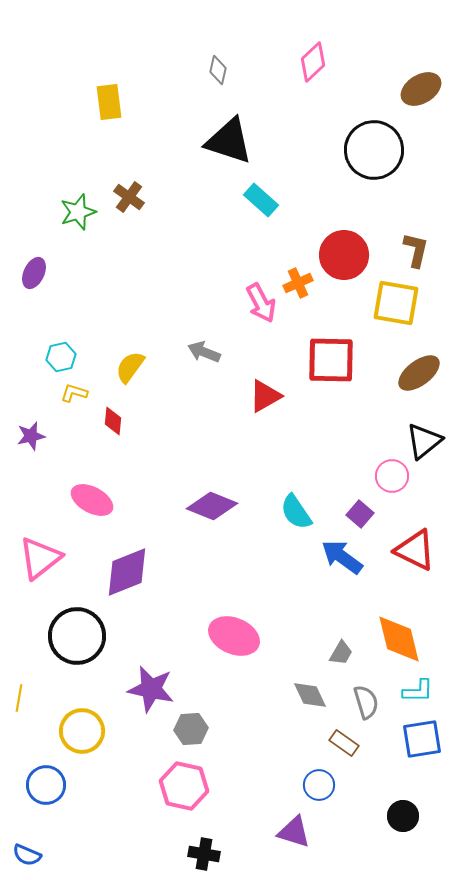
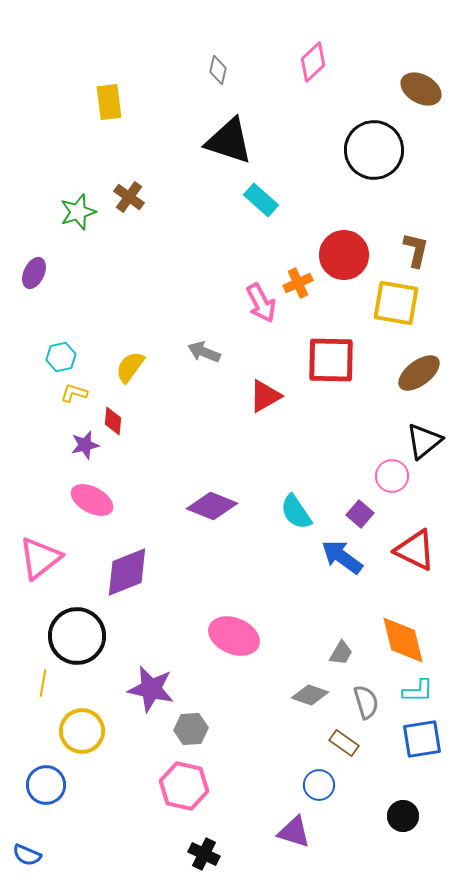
brown ellipse at (421, 89): rotated 60 degrees clockwise
purple star at (31, 436): moved 54 px right, 9 px down
orange diamond at (399, 639): moved 4 px right, 1 px down
gray diamond at (310, 695): rotated 45 degrees counterclockwise
yellow line at (19, 698): moved 24 px right, 15 px up
black cross at (204, 854): rotated 16 degrees clockwise
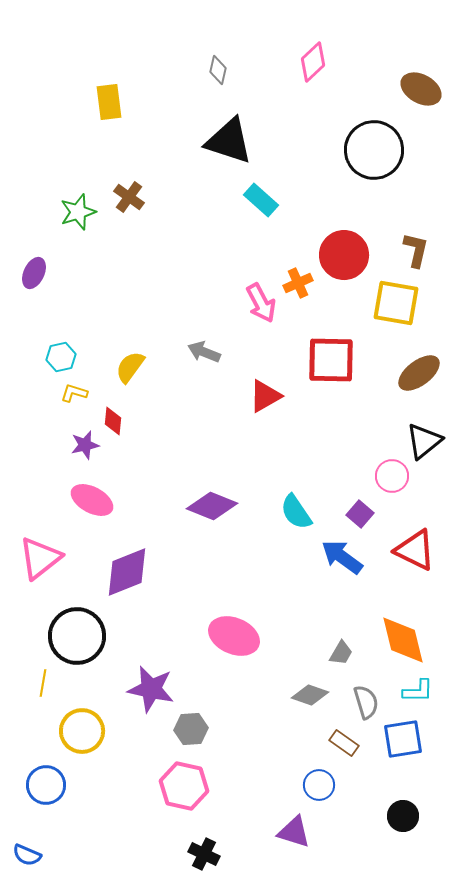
blue square at (422, 739): moved 19 px left
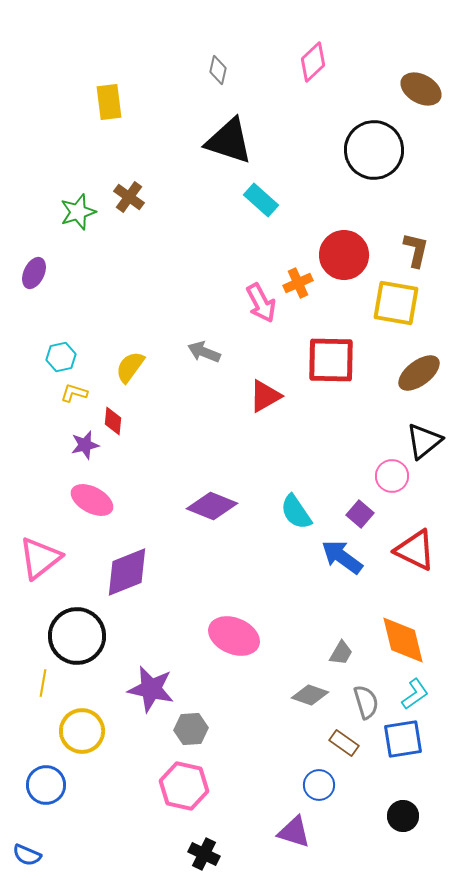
cyan L-shape at (418, 691): moved 3 px left, 3 px down; rotated 36 degrees counterclockwise
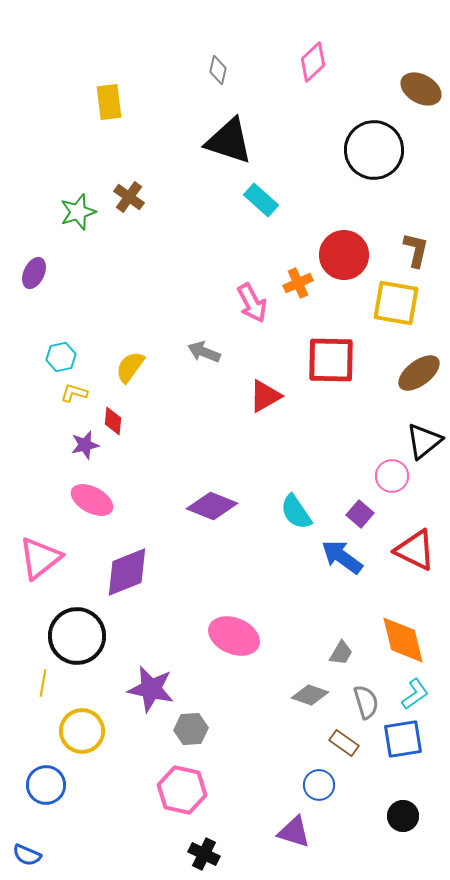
pink arrow at (261, 303): moved 9 px left
pink hexagon at (184, 786): moved 2 px left, 4 px down
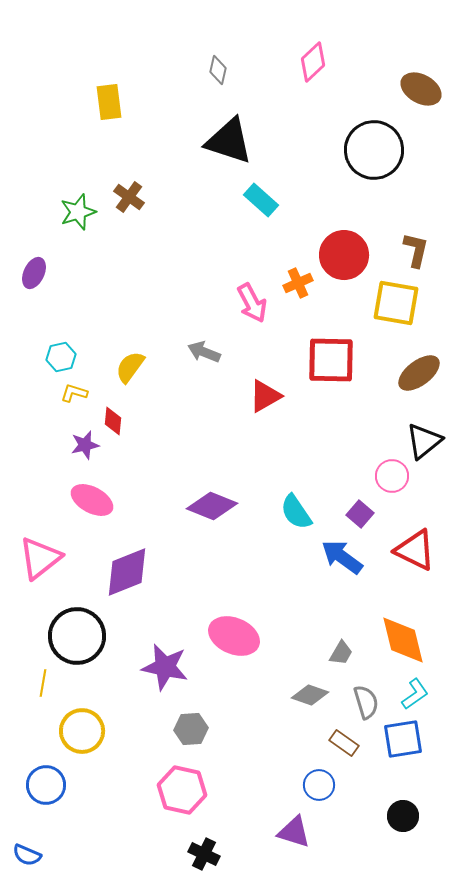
purple star at (151, 689): moved 14 px right, 22 px up
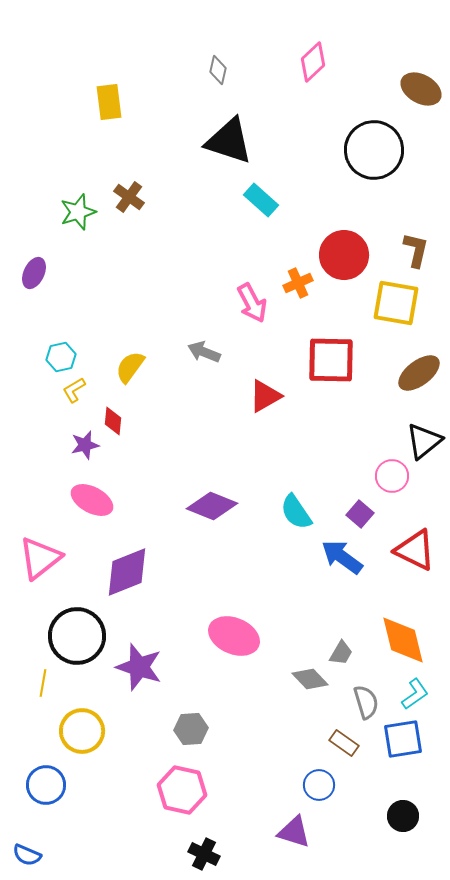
yellow L-shape at (74, 393): moved 3 px up; rotated 48 degrees counterclockwise
purple star at (165, 667): moved 26 px left; rotated 6 degrees clockwise
gray diamond at (310, 695): moved 16 px up; rotated 27 degrees clockwise
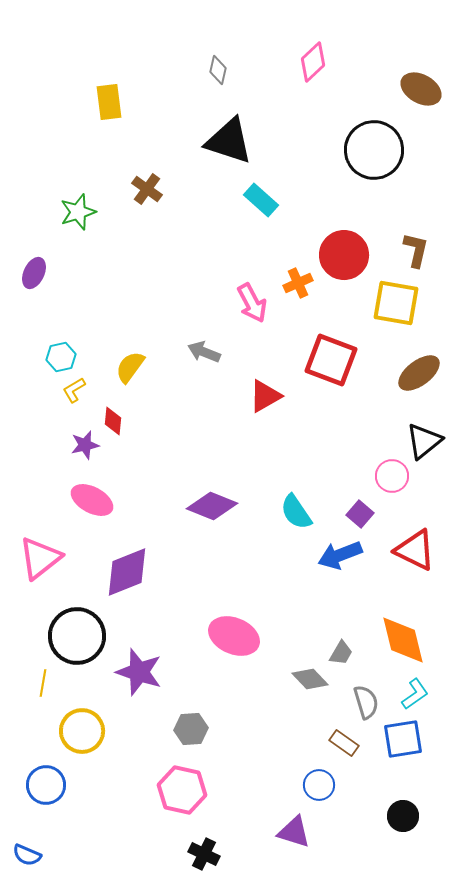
brown cross at (129, 197): moved 18 px right, 8 px up
red square at (331, 360): rotated 20 degrees clockwise
blue arrow at (342, 557): moved 2 px left, 2 px up; rotated 57 degrees counterclockwise
purple star at (139, 667): moved 5 px down
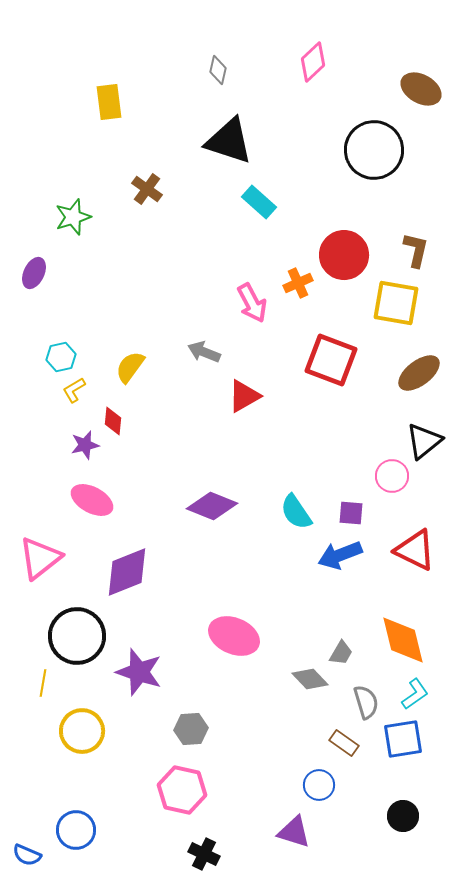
cyan rectangle at (261, 200): moved 2 px left, 2 px down
green star at (78, 212): moved 5 px left, 5 px down
red triangle at (265, 396): moved 21 px left
purple square at (360, 514): moved 9 px left, 1 px up; rotated 36 degrees counterclockwise
blue circle at (46, 785): moved 30 px right, 45 px down
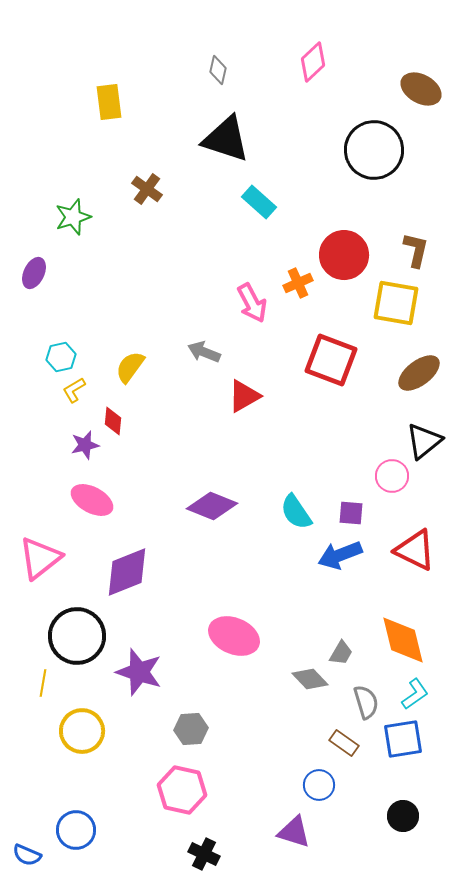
black triangle at (229, 141): moved 3 px left, 2 px up
